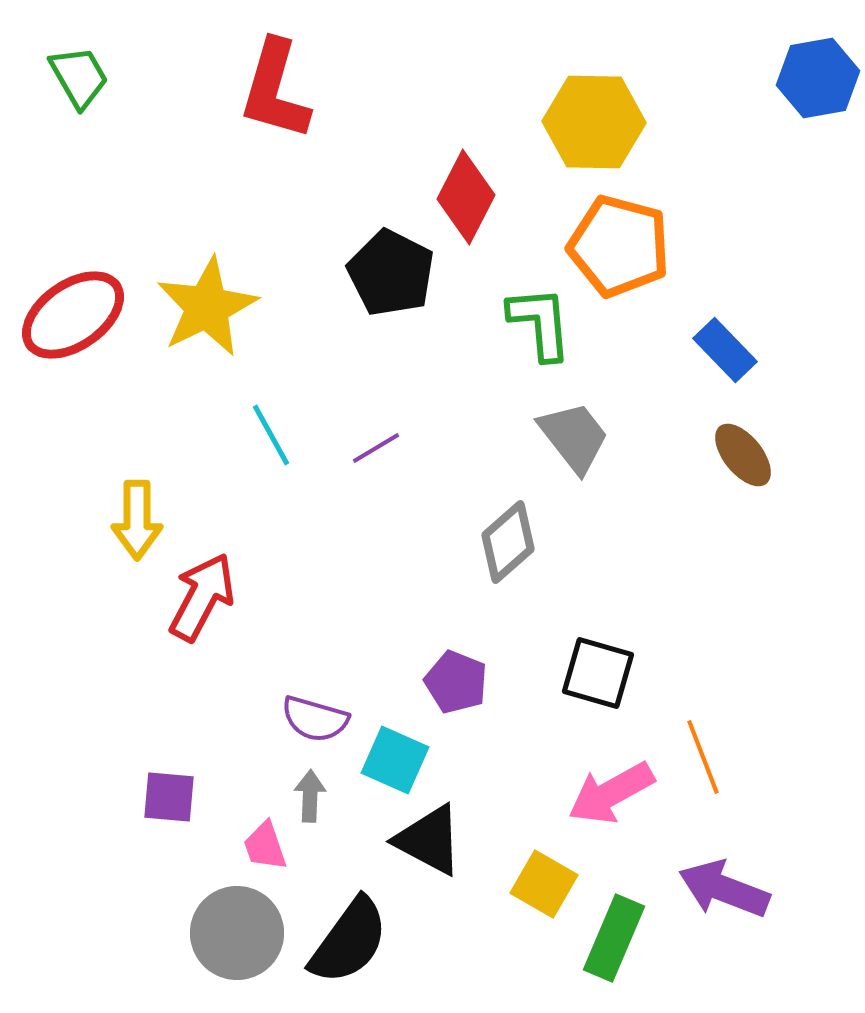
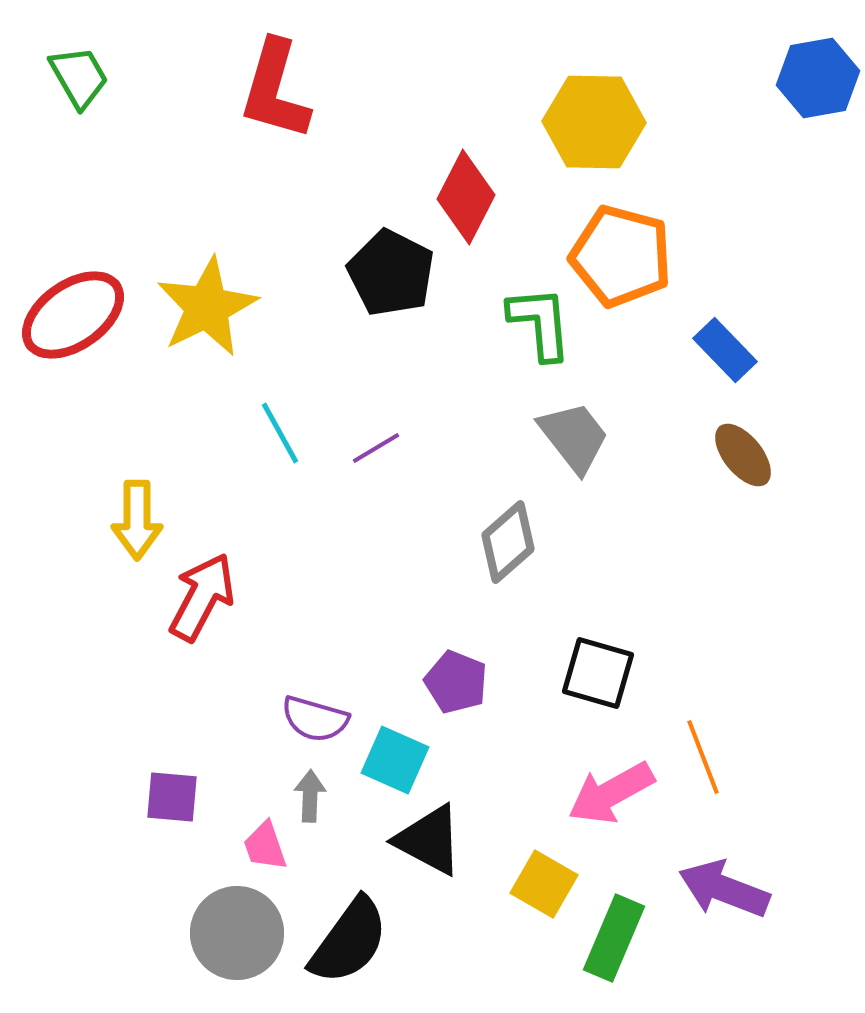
orange pentagon: moved 2 px right, 10 px down
cyan line: moved 9 px right, 2 px up
purple square: moved 3 px right
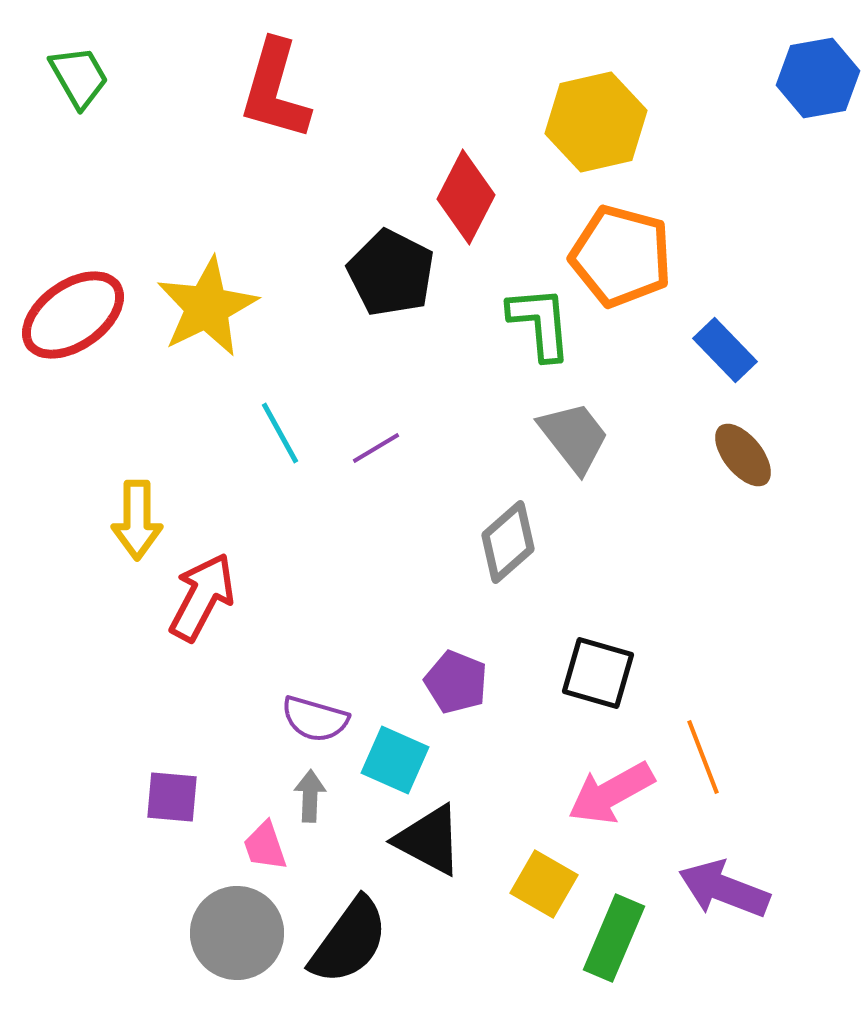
yellow hexagon: moved 2 px right; rotated 14 degrees counterclockwise
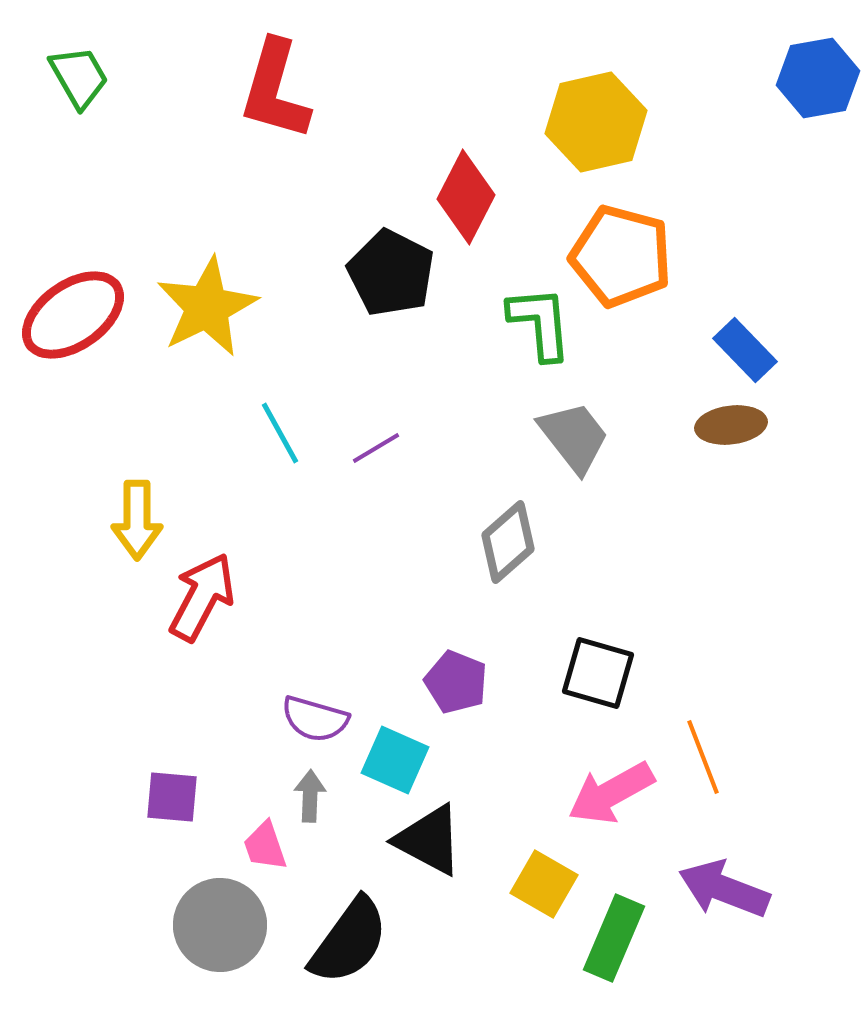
blue rectangle: moved 20 px right
brown ellipse: moved 12 px left, 30 px up; rotated 58 degrees counterclockwise
gray circle: moved 17 px left, 8 px up
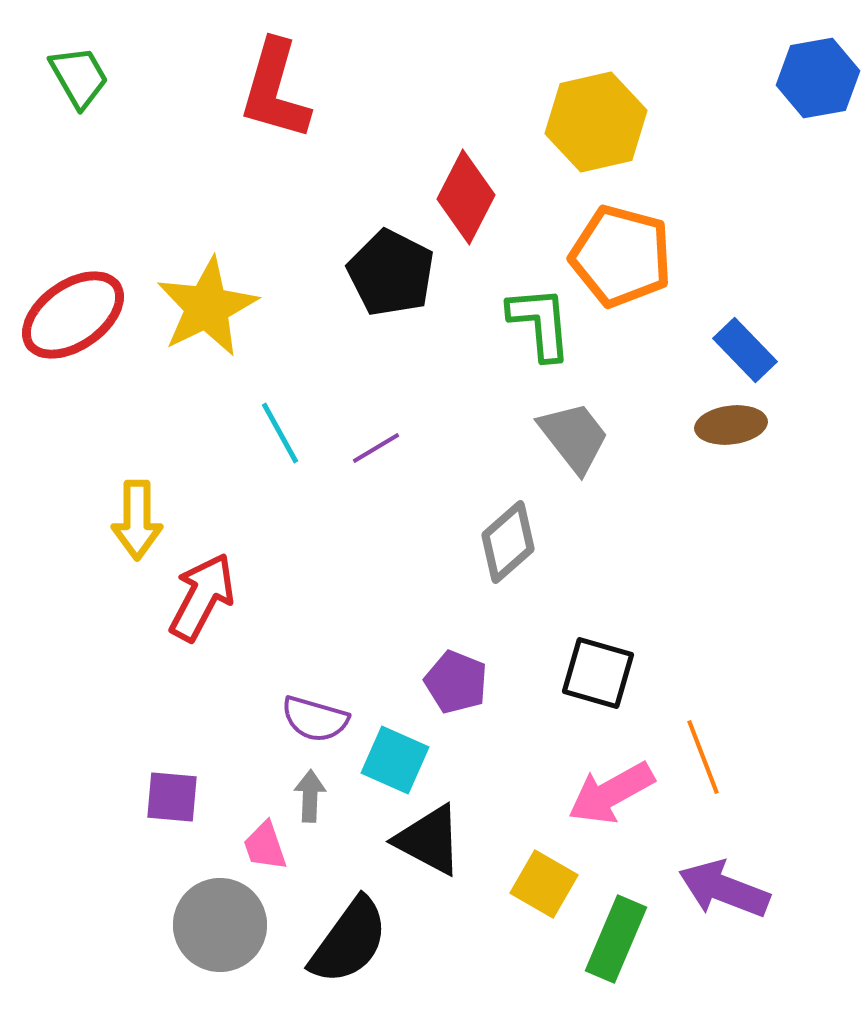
green rectangle: moved 2 px right, 1 px down
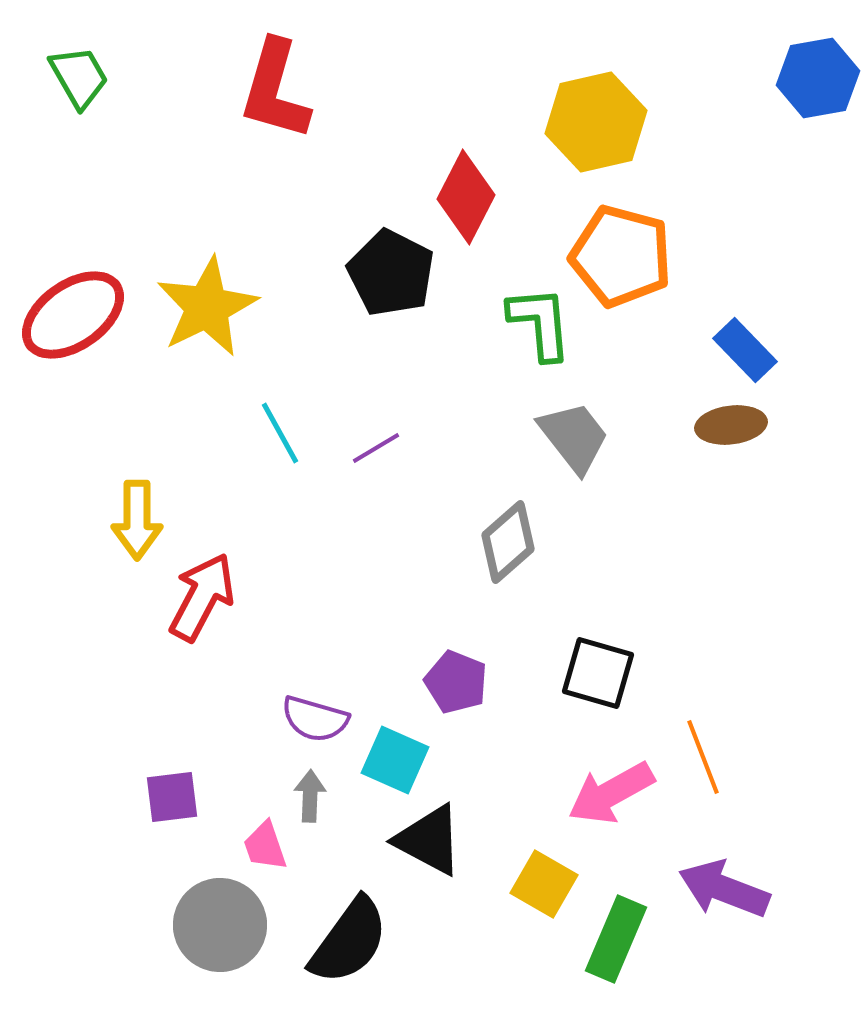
purple square: rotated 12 degrees counterclockwise
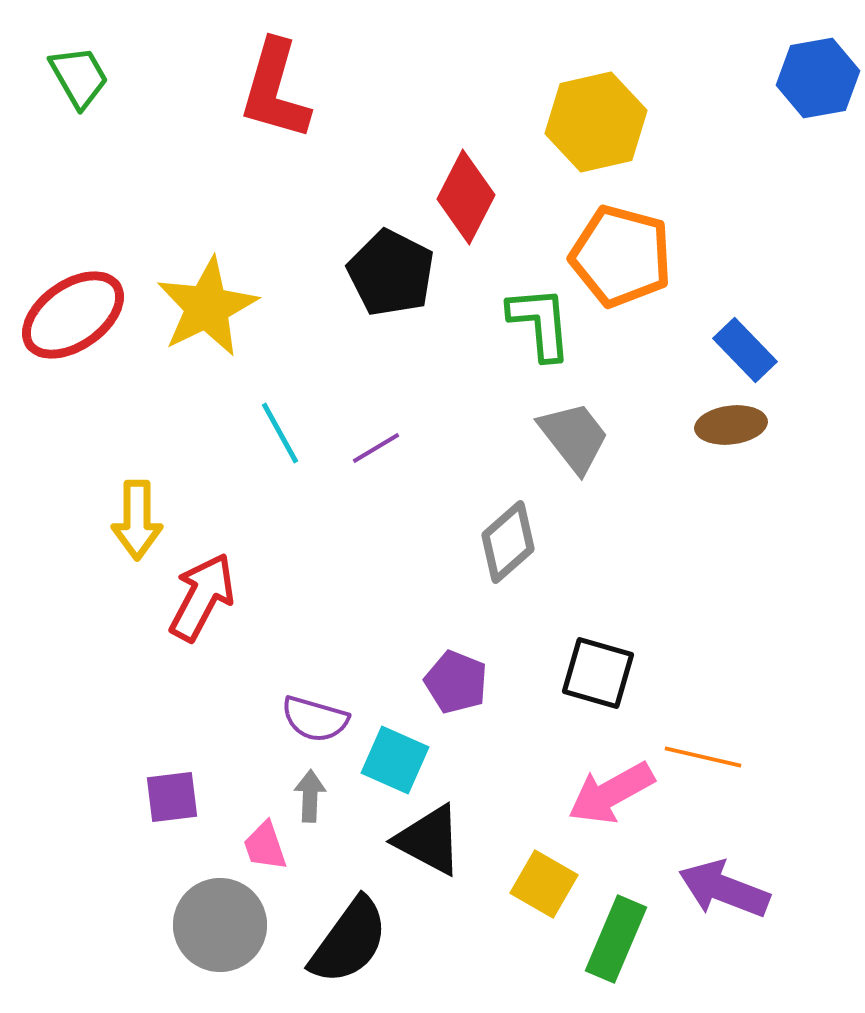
orange line: rotated 56 degrees counterclockwise
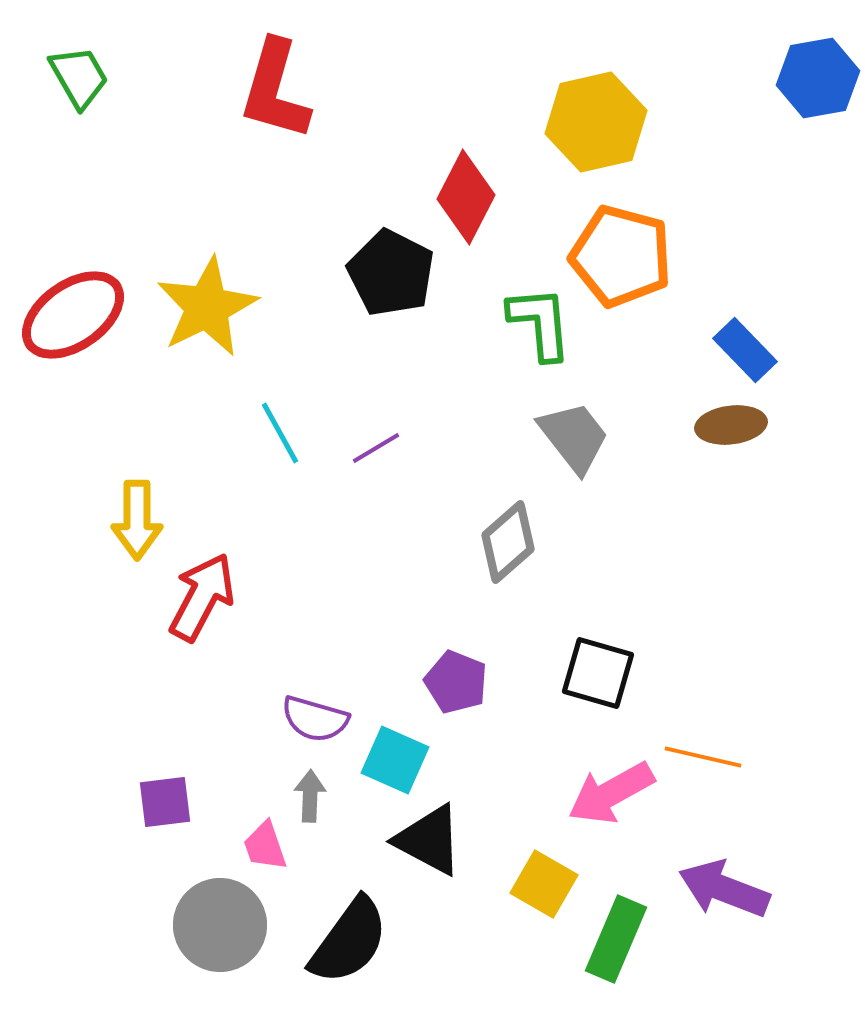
purple square: moved 7 px left, 5 px down
